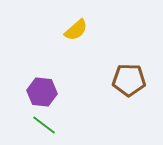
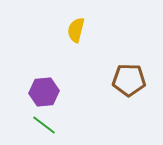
yellow semicircle: rotated 145 degrees clockwise
purple hexagon: moved 2 px right; rotated 12 degrees counterclockwise
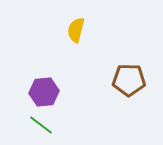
green line: moved 3 px left
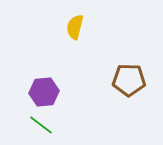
yellow semicircle: moved 1 px left, 3 px up
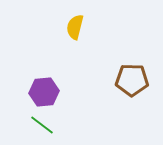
brown pentagon: moved 3 px right
green line: moved 1 px right
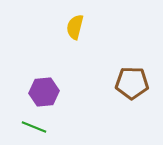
brown pentagon: moved 3 px down
green line: moved 8 px left, 2 px down; rotated 15 degrees counterclockwise
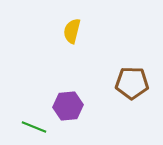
yellow semicircle: moved 3 px left, 4 px down
purple hexagon: moved 24 px right, 14 px down
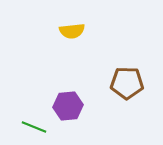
yellow semicircle: rotated 110 degrees counterclockwise
brown pentagon: moved 5 px left
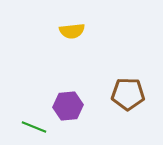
brown pentagon: moved 1 px right, 11 px down
